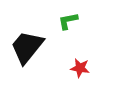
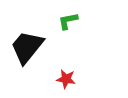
red star: moved 14 px left, 11 px down
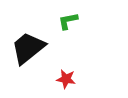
black trapezoid: moved 1 px right, 1 px down; rotated 12 degrees clockwise
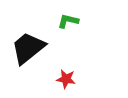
green L-shape: rotated 25 degrees clockwise
